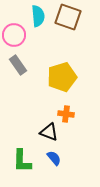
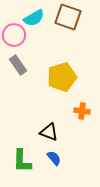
cyan semicircle: moved 4 px left, 2 px down; rotated 65 degrees clockwise
orange cross: moved 16 px right, 3 px up
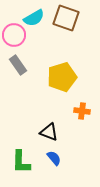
brown square: moved 2 px left, 1 px down
green L-shape: moved 1 px left, 1 px down
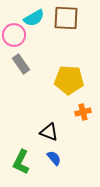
brown square: rotated 16 degrees counterclockwise
gray rectangle: moved 3 px right, 1 px up
yellow pentagon: moved 7 px right, 3 px down; rotated 20 degrees clockwise
orange cross: moved 1 px right, 1 px down; rotated 21 degrees counterclockwise
green L-shape: rotated 25 degrees clockwise
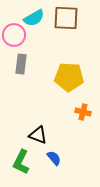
gray rectangle: rotated 42 degrees clockwise
yellow pentagon: moved 3 px up
orange cross: rotated 28 degrees clockwise
black triangle: moved 11 px left, 3 px down
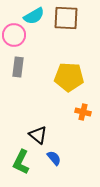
cyan semicircle: moved 2 px up
gray rectangle: moved 3 px left, 3 px down
black triangle: rotated 18 degrees clockwise
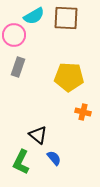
gray rectangle: rotated 12 degrees clockwise
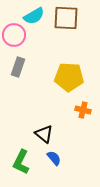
orange cross: moved 2 px up
black triangle: moved 6 px right, 1 px up
